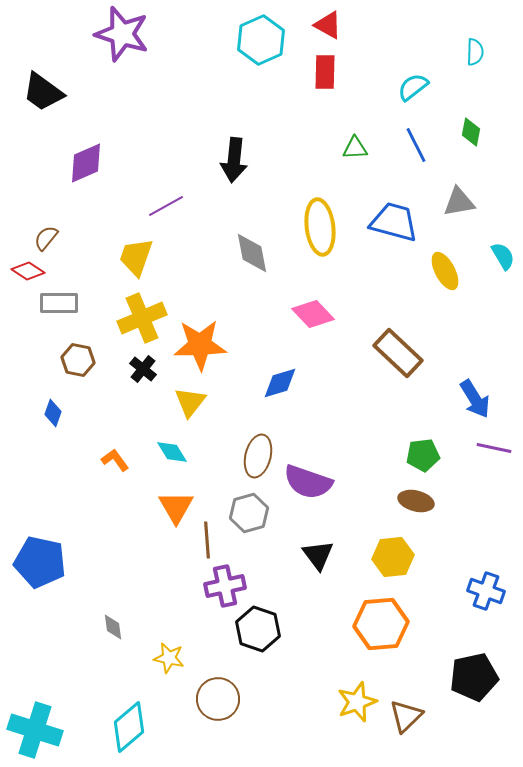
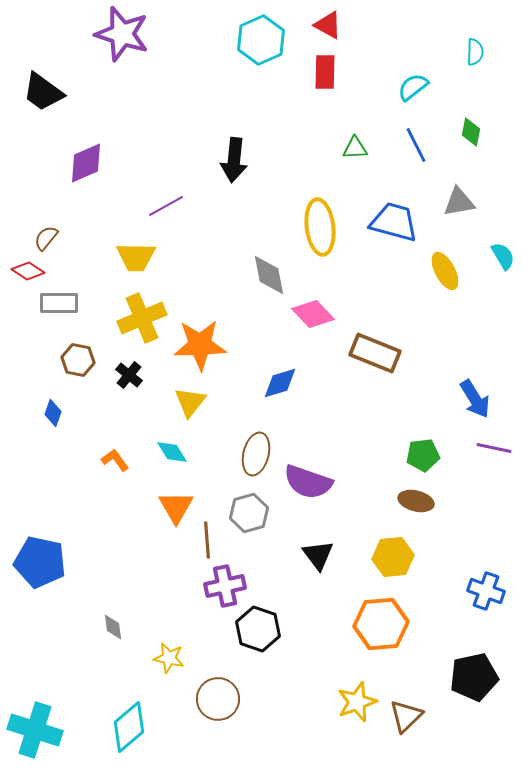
gray diamond at (252, 253): moved 17 px right, 22 px down
yellow trapezoid at (136, 257): rotated 108 degrees counterclockwise
brown rectangle at (398, 353): moved 23 px left; rotated 21 degrees counterclockwise
black cross at (143, 369): moved 14 px left, 6 px down
brown ellipse at (258, 456): moved 2 px left, 2 px up
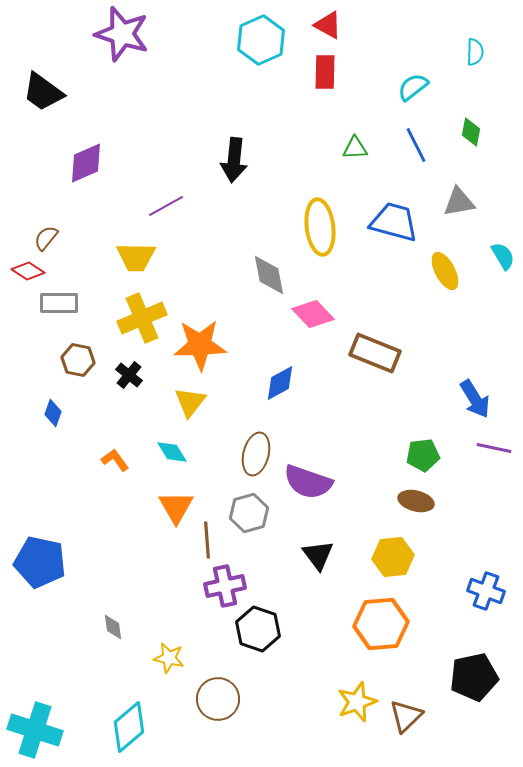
blue diamond at (280, 383): rotated 12 degrees counterclockwise
